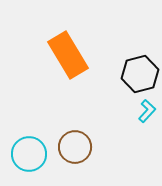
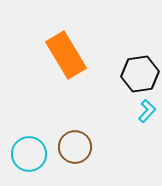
orange rectangle: moved 2 px left
black hexagon: rotated 6 degrees clockwise
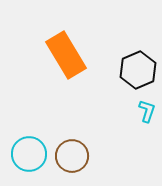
black hexagon: moved 2 px left, 4 px up; rotated 15 degrees counterclockwise
cyan L-shape: rotated 25 degrees counterclockwise
brown circle: moved 3 px left, 9 px down
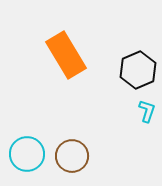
cyan circle: moved 2 px left
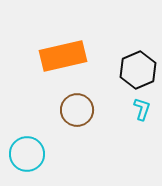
orange rectangle: moved 3 px left, 1 px down; rotated 72 degrees counterclockwise
cyan L-shape: moved 5 px left, 2 px up
brown circle: moved 5 px right, 46 px up
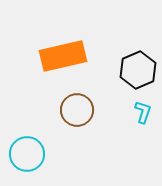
cyan L-shape: moved 1 px right, 3 px down
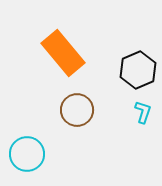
orange rectangle: moved 3 px up; rotated 63 degrees clockwise
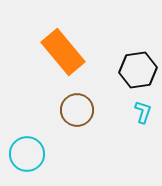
orange rectangle: moved 1 px up
black hexagon: rotated 15 degrees clockwise
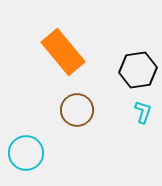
cyan circle: moved 1 px left, 1 px up
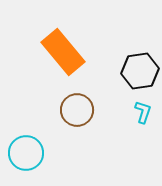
black hexagon: moved 2 px right, 1 px down
